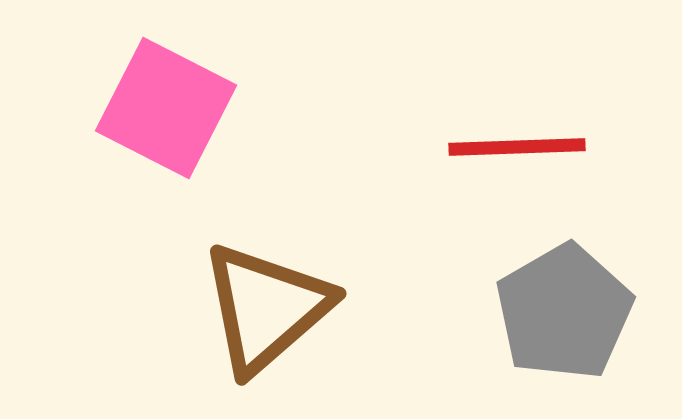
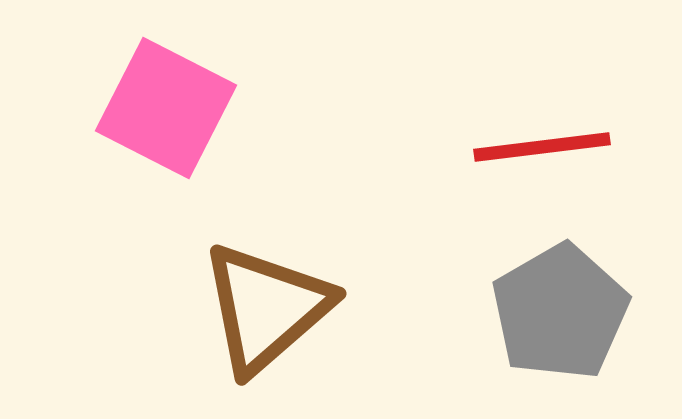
red line: moved 25 px right; rotated 5 degrees counterclockwise
gray pentagon: moved 4 px left
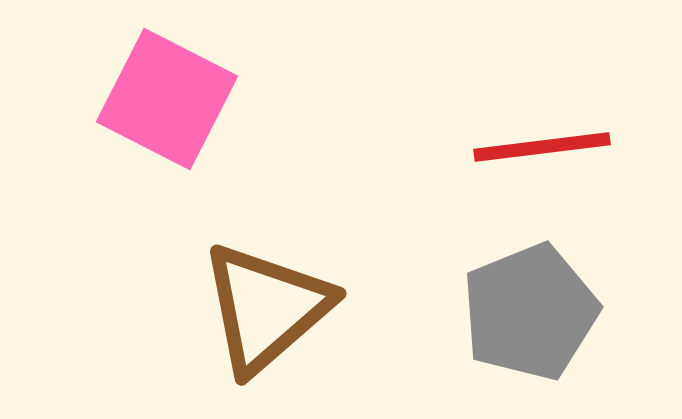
pink square: moved 1 px right, 9 px up
gray pentagon: moved 30 px left; rotated 8 degrees clockwise
